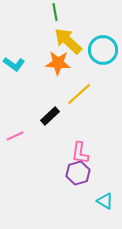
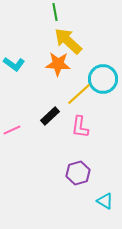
cyan circle: moved 29 px down
orange star: moved 1 px down
pink line: moved 3 px left, 6 px up
pink L-shape: moved 26 px up
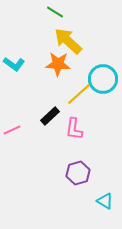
green line: rotated 48 degrees counterclockwise
pink L-shape: moved 6 px left, 2 px down
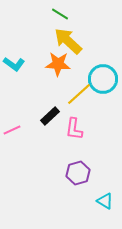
green line: moved 5 px right, 2 px down
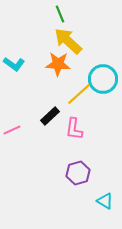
green line: rotated 36 degrees clockwise
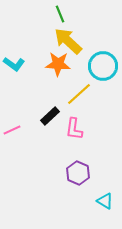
cyan circle: moved 13 px up
purple hexagon: rotated 20 degrees counterclockwise
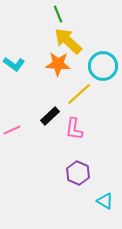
green line: moved 2 px left
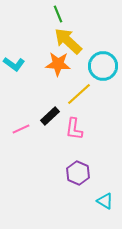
pink line: moved 9 px right, 1 px up
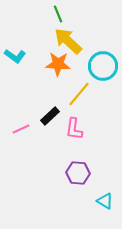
cyan L-shape: moved 1 px right, 8 px up
yellow line: rotated 8 degrees counterclockwise
purple hexagon: rotated 20 degrees counterclockwise
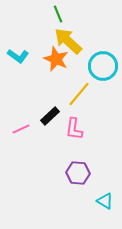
cyan L-shape: moved 3 px right
orange star: moved 2 px left, 5 px up; rotated 20 degrees clockwise
